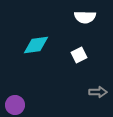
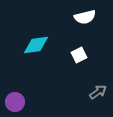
white semicircle: rotated 15 degrees counterclockwise
gray arrow: rotated 36 degrees counterclockwise
purple circle: moved 3 px up
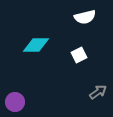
cyan diamond: rotated 8 degrees clockwise
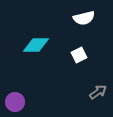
white semicircle: moved 1 px left, 1 px down
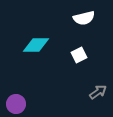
purple circle: moved 1 px right, 2 px down
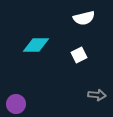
gray arrow: moved 1 px left, 3 px down; rotated 42 degrees clockwise
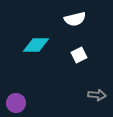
white semicircle: moved 9 px left, 1 px down
purple circle: moved 1 px up
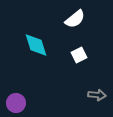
white semicircle: rotated 25 degrees counterclockwise
cyan diamond: rotated 72 degrees clockwise
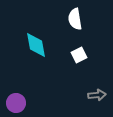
white semicircle: rotated 120 degrees clockwise
cyan diamond: rotated 8 degrees clockwise
gray arrow: rotated 12 degrees counterclockwise
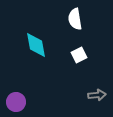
purple circle: moved 1 px up
